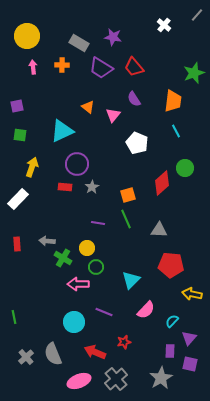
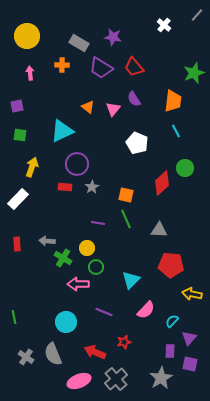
pink arrow at (33, 67): moved 3 px left, 6 px down
pink triangle at (113, 115): moved 6 px up
orange square at (128, 195): moved 2 px left; rotated 28 degrees clockwise
cyan circle at (74, 322): moved 8 px left
gray cross at (26, 357): rotated 14 degrees counterclockwise
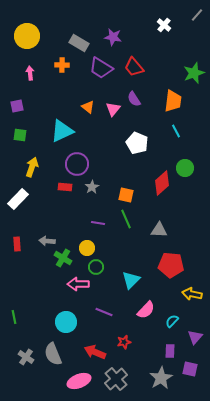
purple triangle at (189, 338): moved 6 px right, 1 px up
purple square at (190, 364): moved 5 px down
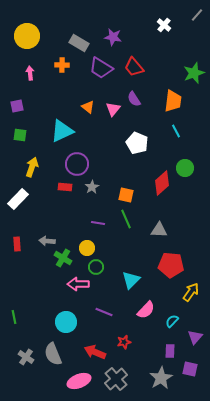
yellow arrow at (192, 294): moved 1 px left, 2 px up; rotated 114 degrees clockwise
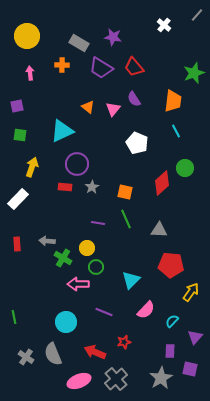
orange square at (126, 195): moved 1 px left, 3 px up
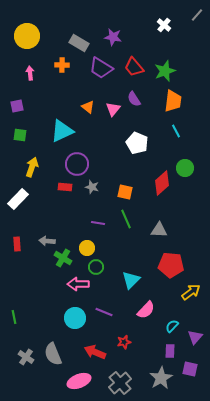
green star at (194, 73): moved 29 px left, 2 px up
gray star at (92, 187): rotated 24 degrees counterclockwise
yellow arrow at (191, 292): rotated 18 degrees clockwise
cyan semicircle at (172, 321): moved 5 px down
cyan circle at (66, 322): moved 9 px right, 4 px up
gray cross at (116, 379): moved 4 px right, 4 px down
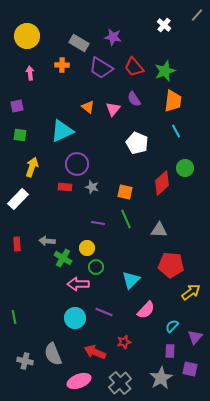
gray cross at (26, 357): moved 1 px left, 4 px down; rotated 21 degrees counterclockwise
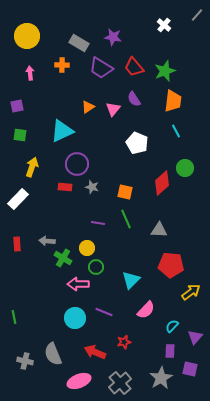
orange triangle at (88, 107): rotated 48 degrees clockwise
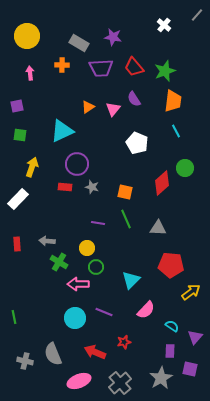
purple trapezoid at (101, 68): rotated 35 degrees counterclockwise
gray triangle at (159, 230): moved 1 px left, 2 px up
green cross at (63, 258): moved 4 px left, 4 px down
cyan semicircle at (172, 326): rotated 80 degrees clockwise
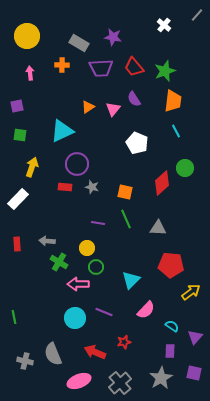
purple square at (190, 369): moved 4 px right, 4 px down
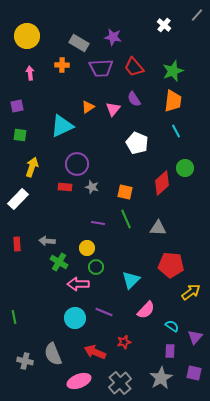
green star at (165, 71): moved 8 px right
cyan triangle at (62, 131): moved 5 px up
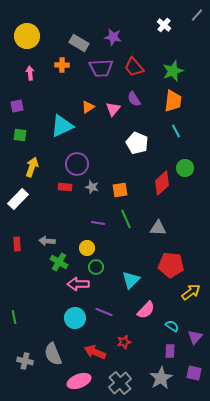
orange square at (125, 192): moved 5 px left, 2 px up; rotated 21 degrees counterclockwise
